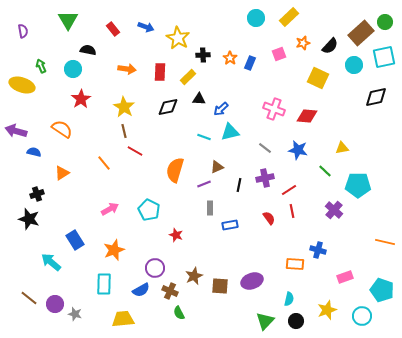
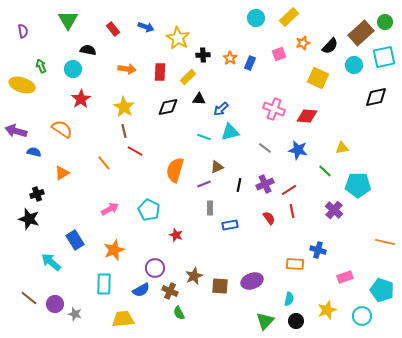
purple cross at (265, 178): moved 6 px down; rotated 12 degrees counterclockwise
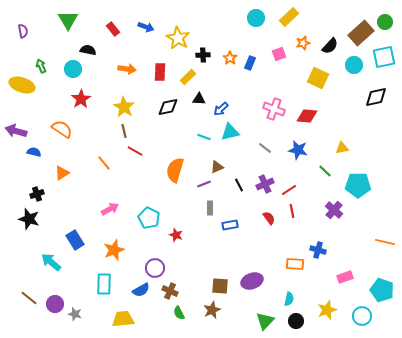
black line at (239, 185): rotated 40 degrees counterclockwise
cyan pentagon at (149, 210): moved 8 px down
brown star at (194, 276): moved 18 px right, 34 px down
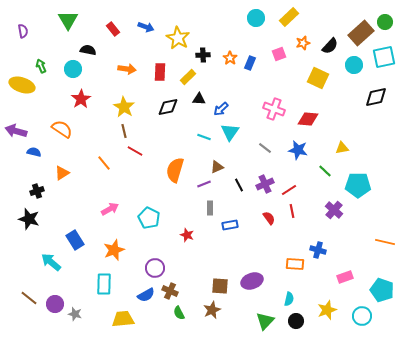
red diamond at (307, 116): moved 1 px right, 3 px down
cyan triangle at (230, 132): rotated 42 degrees counterclockwise
black cross at (37, 194): moved 3 px up
red star at (176, 235): moved 11 px right
blue semicircle at (141, 290): moved 5 px right, 5 px down
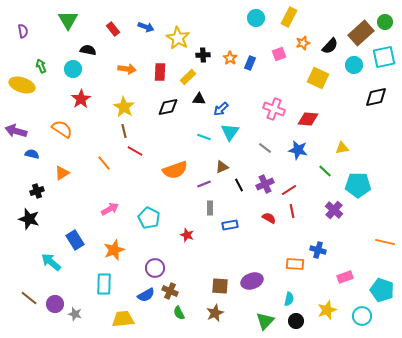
yellow rectangle at (289, 17): rotated 18 degrees counterclockwise
blue semicircle at (34, 152): moved 2 px left, 2 px down
brown triangle at (217, 167): moved 5 px right
orange semicircle at (175, 170): rotated 125 degrees counterclockwise
red semicircle at (269, 218): rotated 24 degrees counterclockwise
brown star at (212, 310): moved 3 px right, 3 px down
